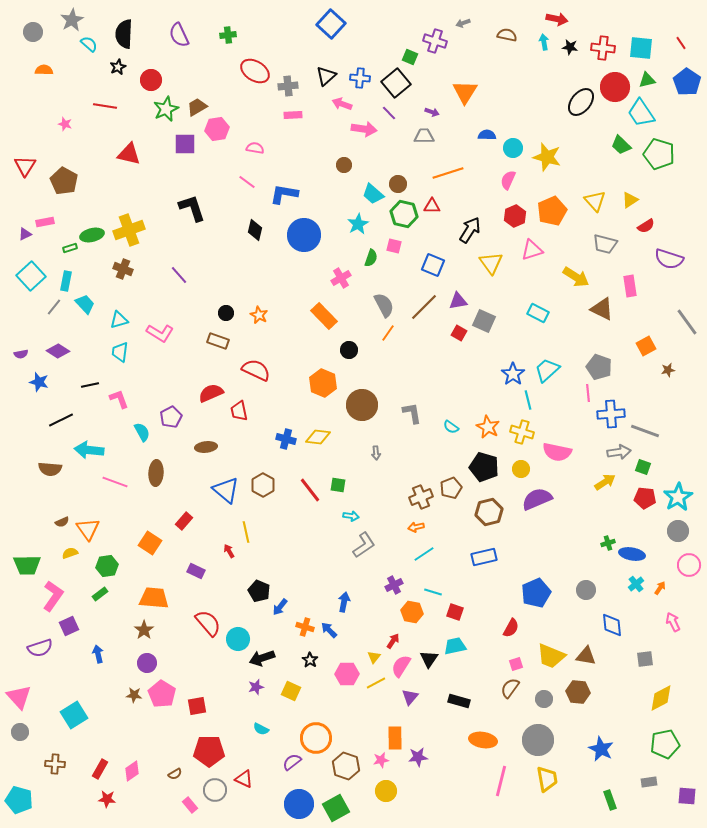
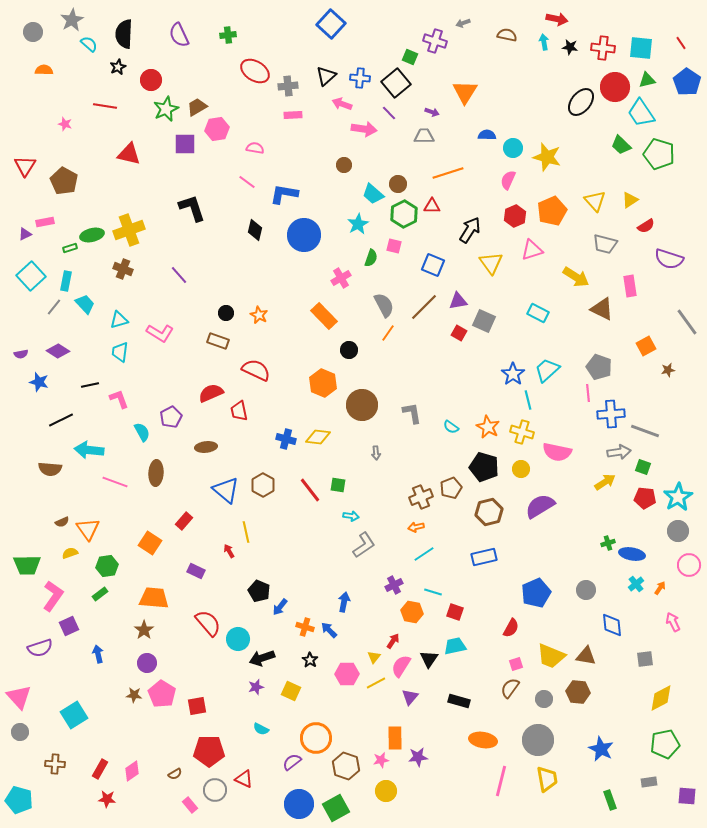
green hexagon at (404, 214): rotated 20 degrees clockwise
purple semicircle at (537, 499): moved 3 px right, 7 px down; rotated 8 degrees counterclockwise
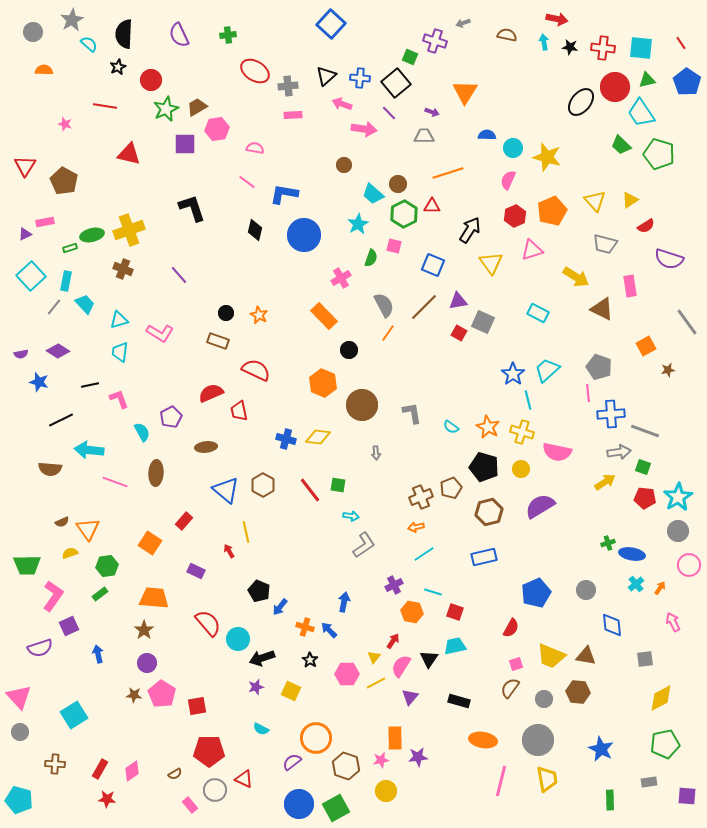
gray square at (484, 321): moved 1 px left, 1 px down
green rectangle at (610, 800): rotated 18 degrees clockwise
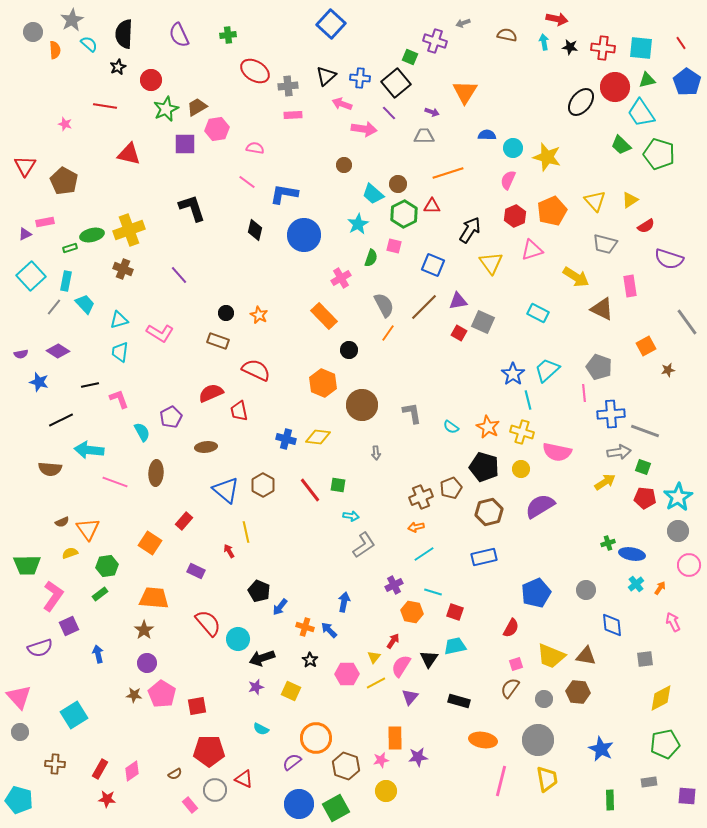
orange semicircle at (44, 70): moved 11 px right, 20 px up; rotated 84 degrees clockwise
pink line at (588, 393): moved 4 px left
